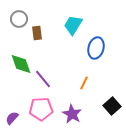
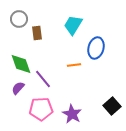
orange line: moved 10 px left, 18 px up; rotated 56 degrees clockwise
purple semicircle: moved 6 px right, 30 px up
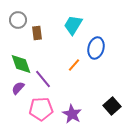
gray circle: moved 1 px left, 1 px down
orange line: rotated 40 degrees counterclockwise
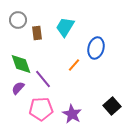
cyan trapezoid: moved 8 px left, 2 px down
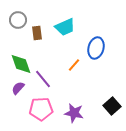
cyan trapezoid: rotated 145 degrees counterclockwise
purple star: moved 2 px right, 1 px up; rotated 18 degrees counterclockwise
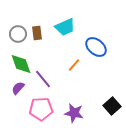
gray circle: moved 14 px down
blue ellipse: moved 1 px up; rotated 65 degrees counterclockwise
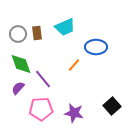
blue ellipse: rotated 40 degrees counterclockwise
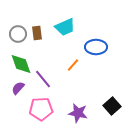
orange line: moved 1 px left
purple star: moved 4 px right
